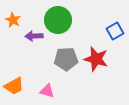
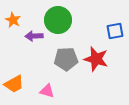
blue square: rotated 18 degrees clockwise
orange trapezoid: moved 2 px up
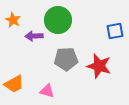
red star: moved 3 px right, 7 px down
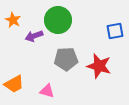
purple arrow: rotated 18 degrees counterclockwise
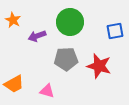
green circle: moved 12 px right, 2 px down
purple arrow: moved 3 px right
